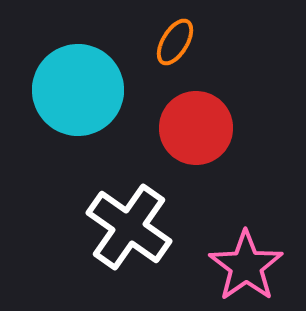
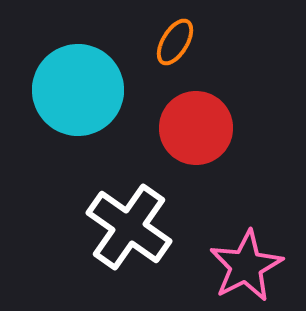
pink star: rotated 8 degrees clockwise
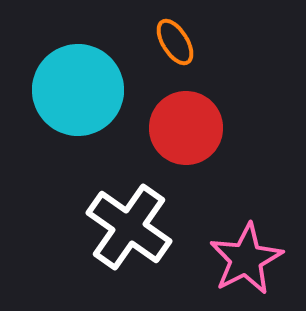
orange ellipse: rotated 63 degrees counterclockwise
red circle: moved 10 px left
pink star: moved 7 px up
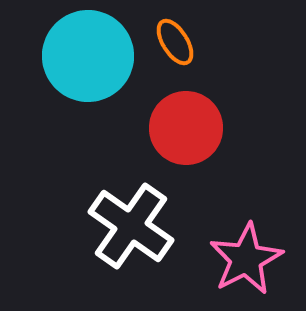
cyan circle: moved 10 px right, 34 px up
white cross: moved 2 px right, 1 px up
